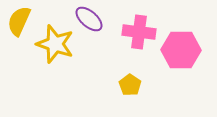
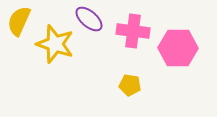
pink cross: moved 6 px left, 1 px up
pink hexagon: moved 3 px left, 2 px up
yellow pentagon: rotated 25 degrees counterclockwise
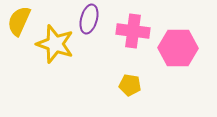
purple ellipse: rotated 64 degrees clockwise
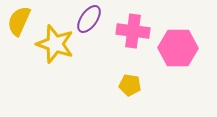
purple ellipse: rotated 20 degrees clockwise
